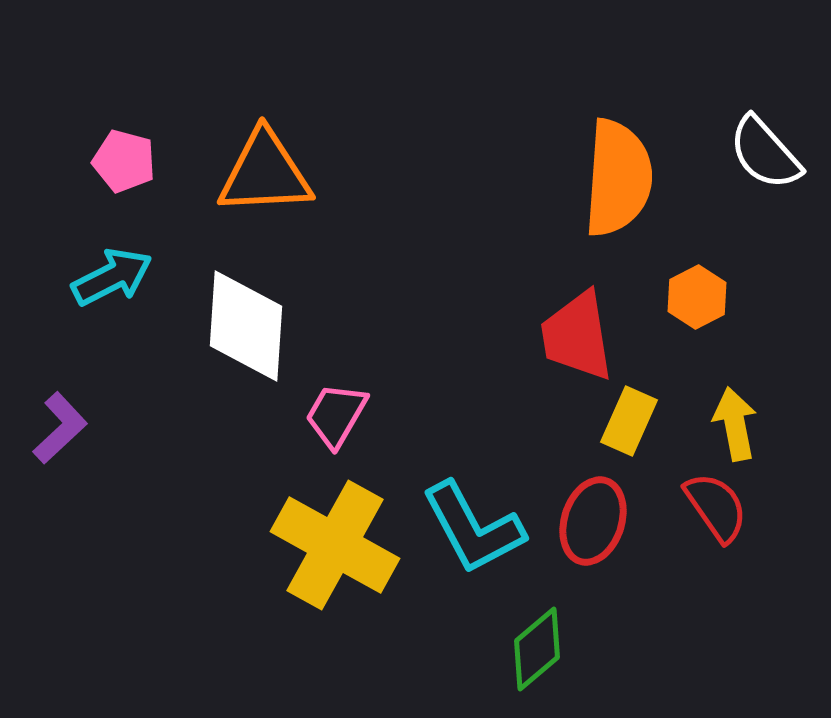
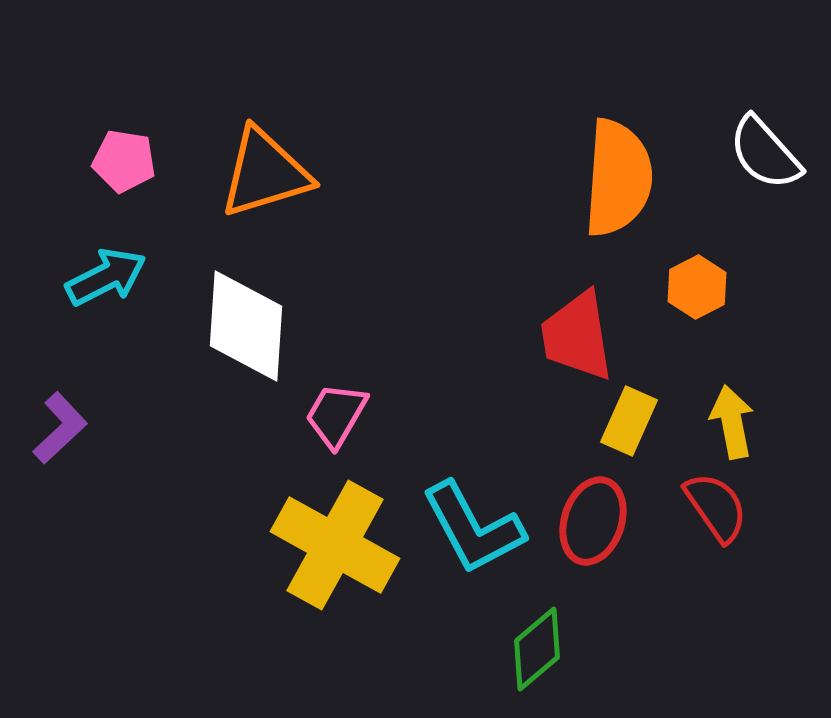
pink pentagon: rotated 6 degrees counterclockwise
orange triangle: rotated 14 degrees counterclockwise
cyan arrow: moved 6 px left
orange hexagon: moved 10 px up
yellow arrow: moved 3 px left, 2 px up
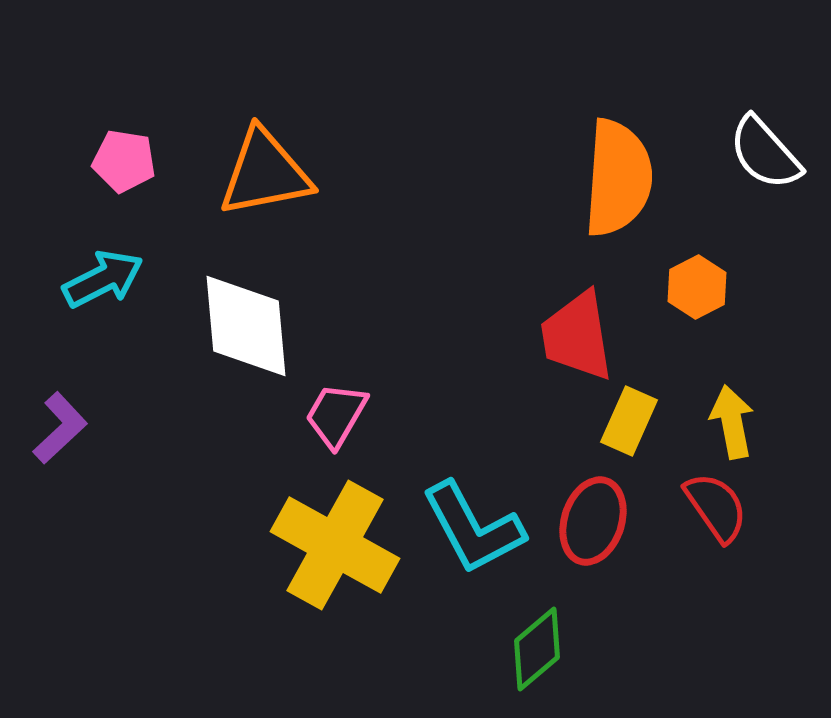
orange triangle: rotated 6 degrees clockwise
cyan arrow: moved 3 px left, 2 px down
white diamond: rotated 9 degrees counterclockwise
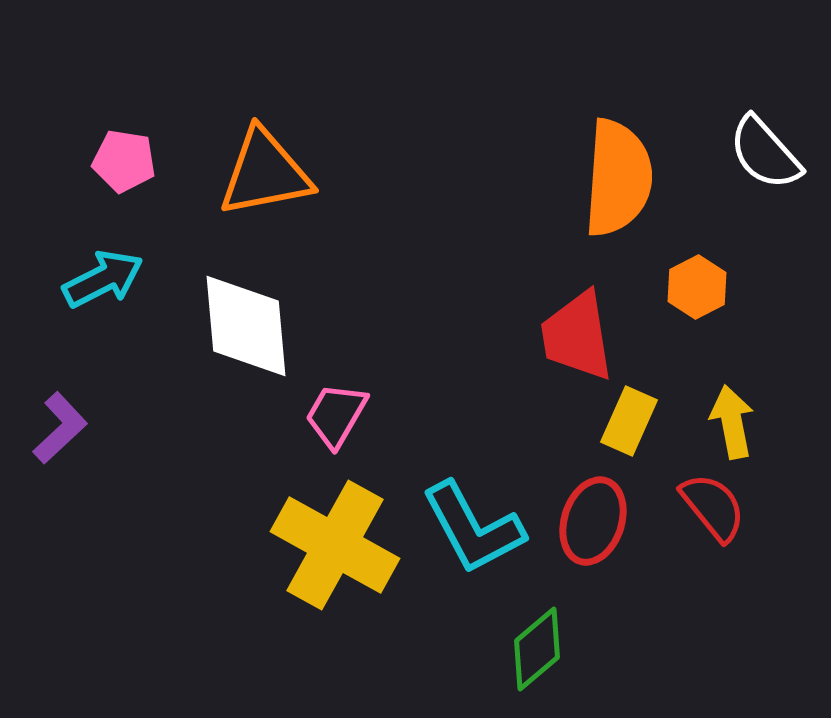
red semicircle: moved 3 px left; rotated 4 degrees counterclockwise
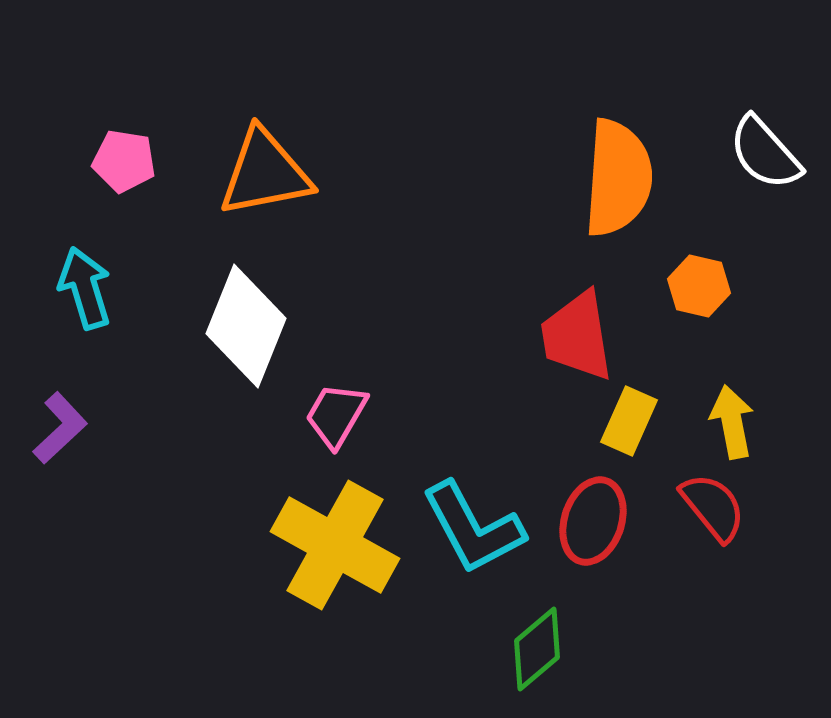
cyan arrow: moved 18 px left, 9 px down; rotated 80 degrees counterclockwise
orange hexagon: moved 2 px right, 1 px up; rotated 20 degrees counterclockwise
white diamond: rotated 27 degrees clockwise
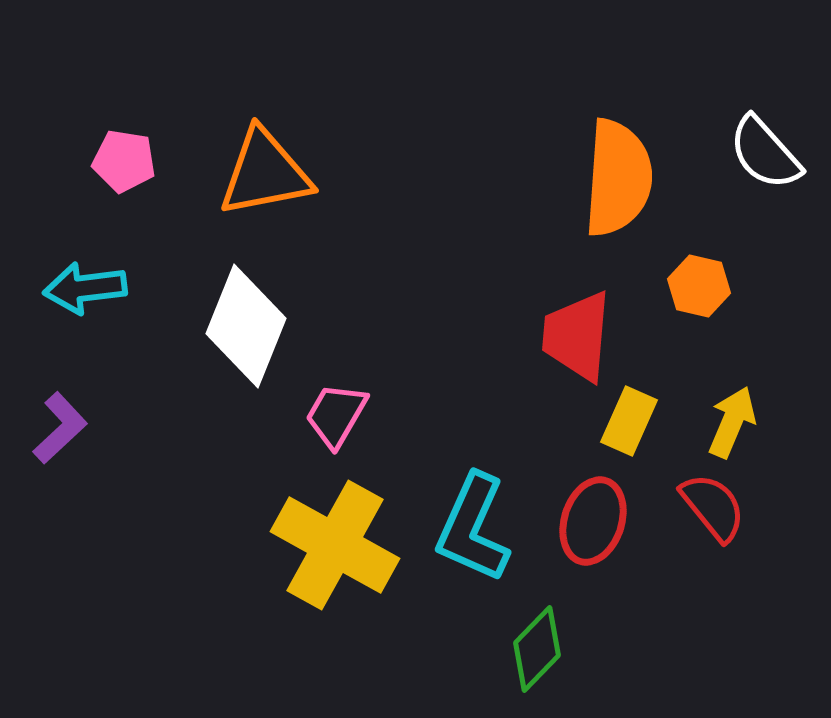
cyan arrow: rotated 80 degrees counterclockwise
red trapezoid: rotated 14 degrees clockwise
yellow arrow: rotated 34 degrees clockwise
cyan L-shape: rotated 52 degrees clockwise
green diamond: rotated 6 degrees counterclockwise
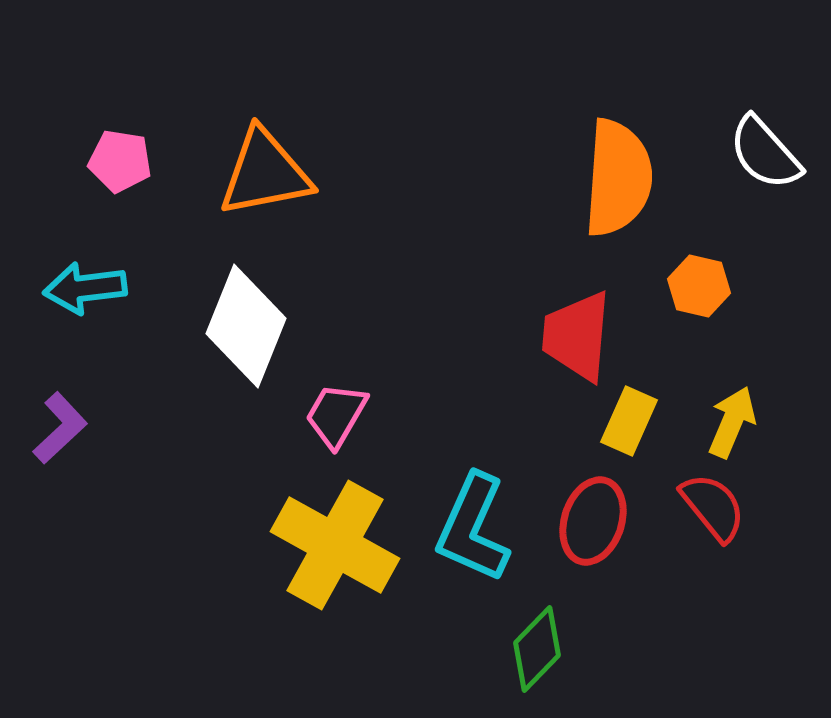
pink pentagon: moved 4 px left
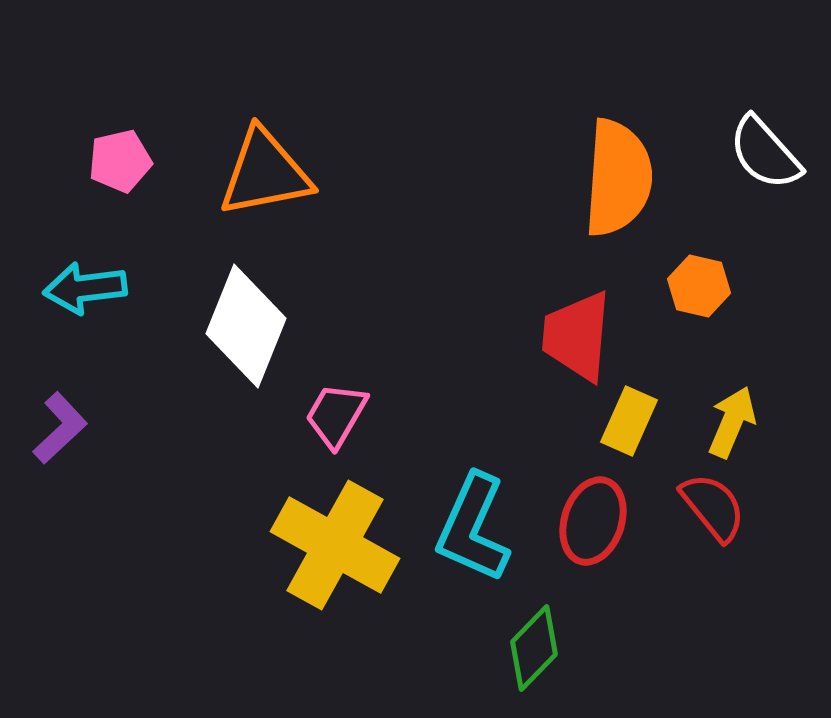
pink pentagon: rotated 22 degrees counterclockwise
green diamond: moved 3 px left, 1 px up
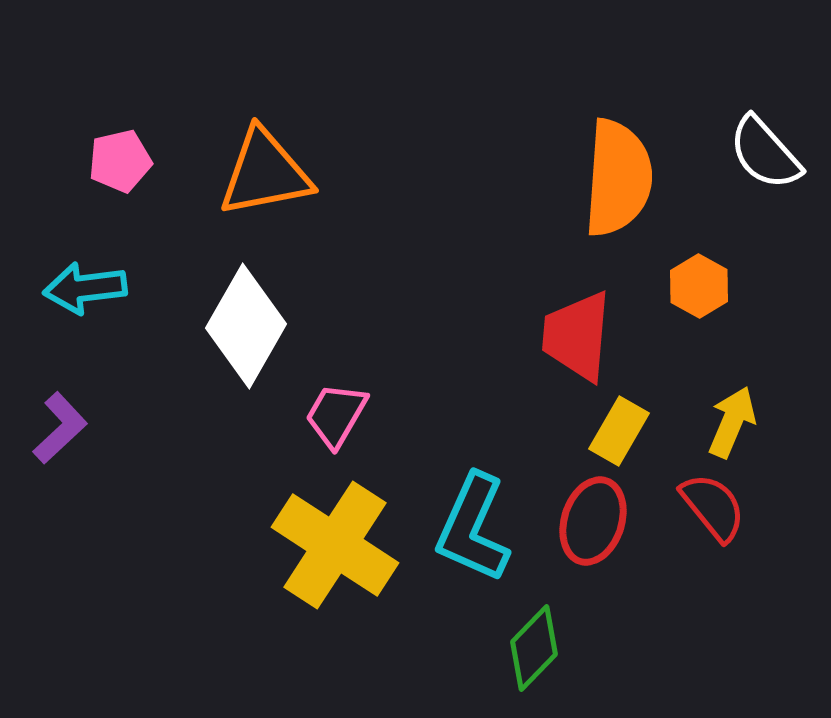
orange hexagon: rotated 16 degrees clockwise
white diamond: rotated 8 degrees clockwise
yellow rectangle: moved 10 px left, 10 px down; rotated 6 degrees clockwise
yellow cross: rotated 4 degrees clockwise
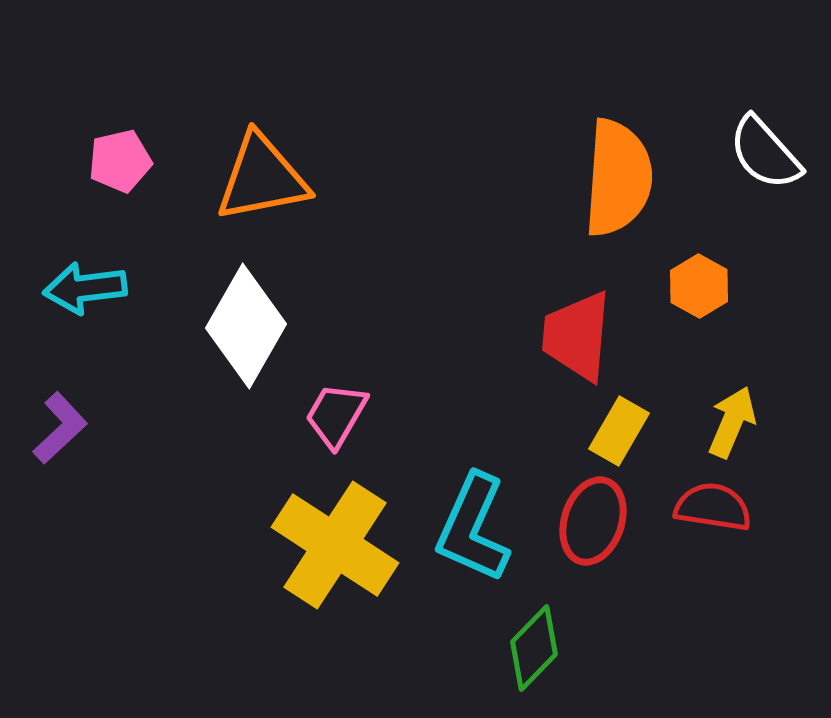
orange triangle: moved 3 px left, 5 px down
red semicircle: rotated 42 degrees counterclockwise
